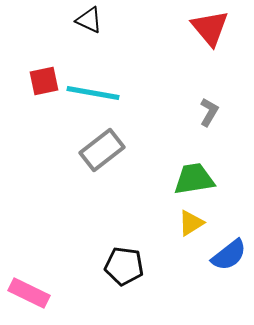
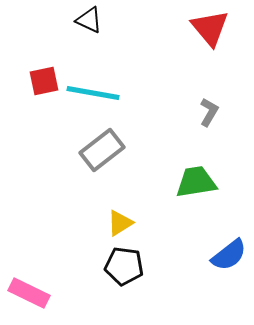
green trapezoid: moved 2 px right, 3 px down
yellow triangle: moved 71 px left
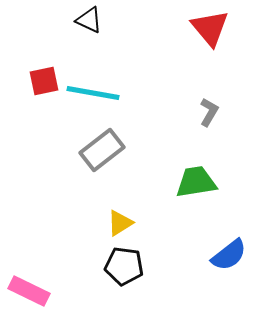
pink rectangle: moved 2 px up
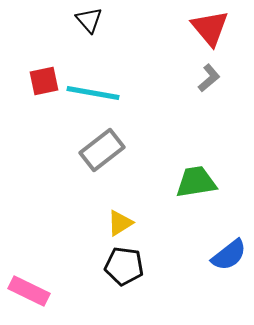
black triangle: rotated 24 degrees clockwise
gray L-shape: moved 34 px up; rotated 20 degrees clockwise
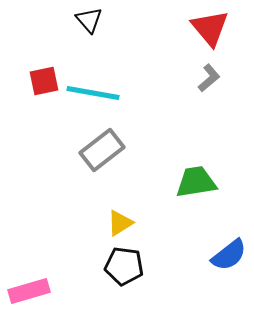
pink rectangle: rotated 42 degrees counterclockwise
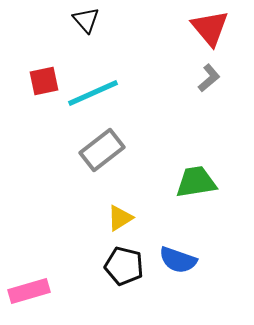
black triangle: moved 3 px left
cyan line: rotated 34 degrees counterclockwise
yellow triangle: moved 5 px up
blue semicircle: moved 51 px left, 5 px down; rotated 57 degrees clockwise
black pentagon: rotated 6 degrees clockwise
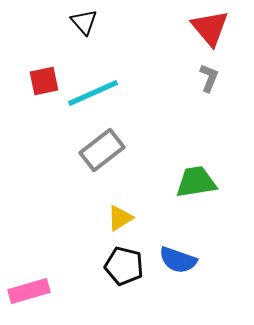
black triangle: moved 2 px left, 2 px down
gray L-shape: rotated 28 degrees counterclockwise
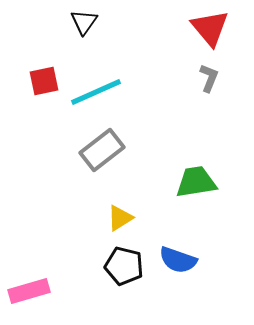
black triangle: rotated 16 degrees clockwise
cyan line: moved 3 px right, 1 px up
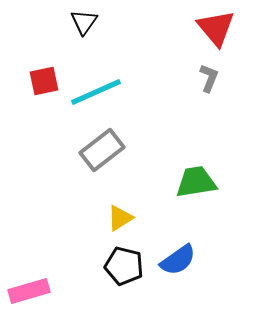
red triangle: moved 6 px right
blue semicircle: rotated 54 degrees counterclockwise
